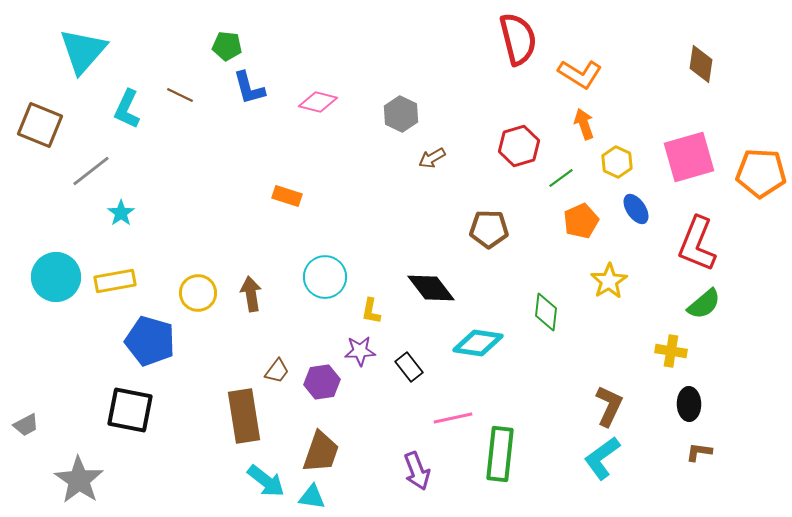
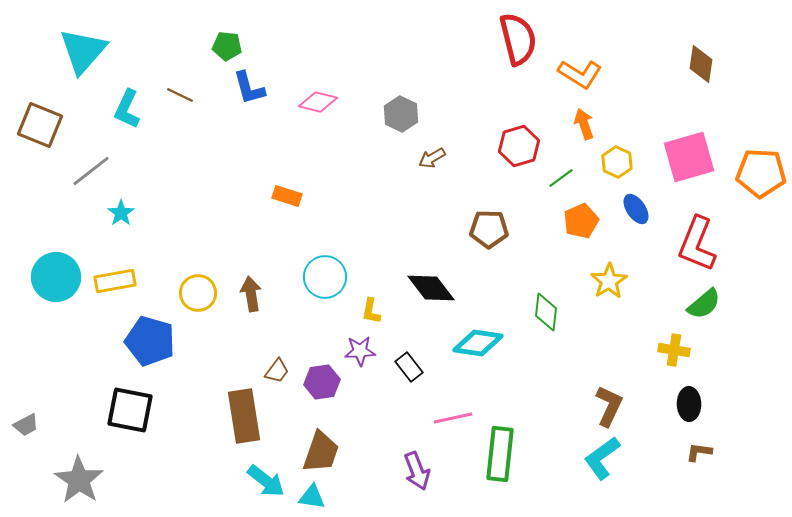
yellow cross at (671, 351): moved 3 px right, 1 px up
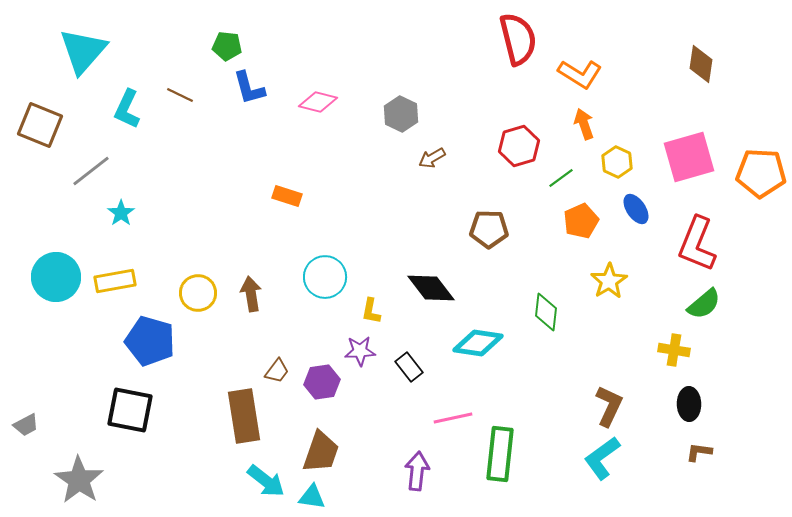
purple arrow at (417, 471): rotated 153 degrees counterclockwise
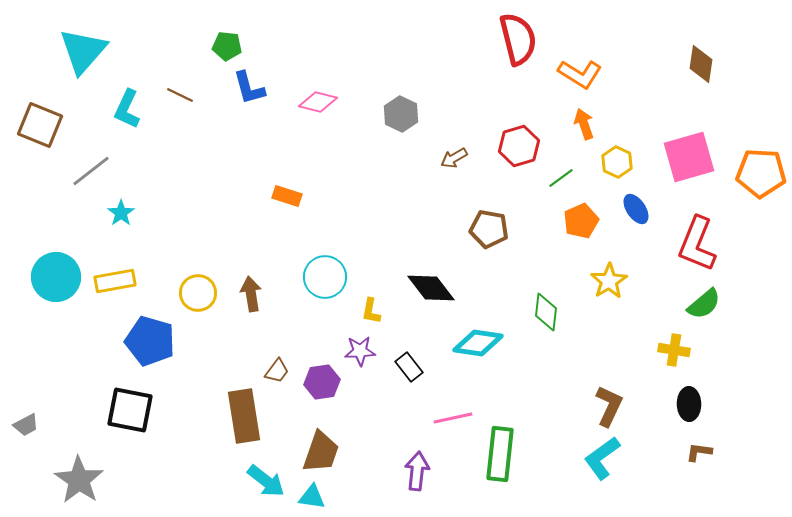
brown arrow at (432, 158): moved 22 px right
brown pentagon at (489, 229): rotated 9 degrees clockwise
